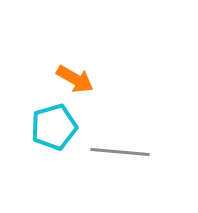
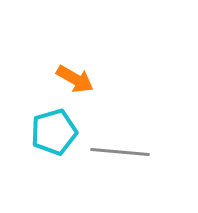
cyan pentagon: moved 5 px down
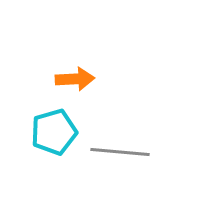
orange arrow: rotated 33 degrees counterclockwise
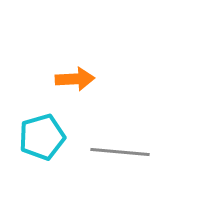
cyan pentagon: moved 12 px left, 5 px down
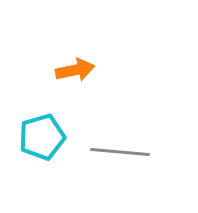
orange arrow: moved 9 px up; rotated 9 degrees counterclockwise
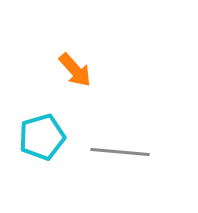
orange arrow: rotated 60 degrees clockwise
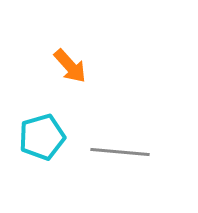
orange arrow: moved 5 px left, 4 px up
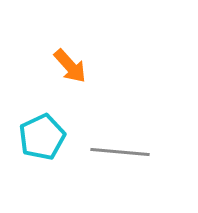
cyan pentagon: rotated 9 degrees counterclockwise
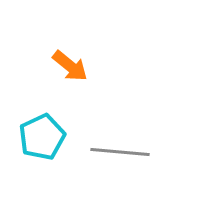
orange arrow: rotated 9 degrees counterclockwise
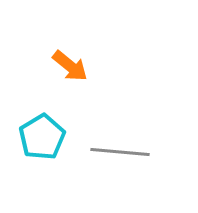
cyan pentagon: rotated 6 degrees counterclockwise
